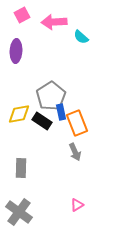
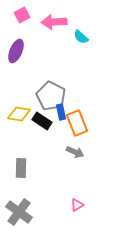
purple ellipse: rotated 20 degrees clockwise
gray pentagon: rotated 12 degrees counterclockwise
yellow diamond: rotated 20 degrees clockwise
gray arrow: rotated 42 degrees counterclockwise
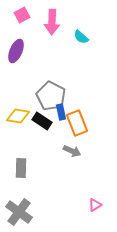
pink arrow: moved 2 px left; rotated 85 degrees counterclockwise
yellow diamond: moved 1 px left, 2 px down
gray arrow: moved 3 px left, 1 px up
pink triangle: moved 18 px right
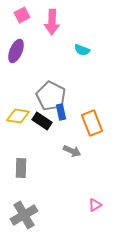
cyan semicircle: moved 1 px right, 13 px down; rotated 21 degrees counterclockwise
orange rectangle: moved 15 px right
gray cross: moved 5 px right, 3 px down; rotated 24 degrees clockwise
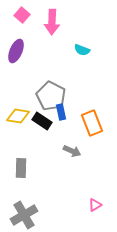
pink square: rotated 21 degrees counterclockwise
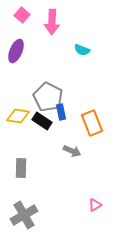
gray pentagon: moved 3 px left, 1 px down
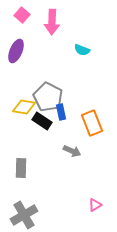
yellow diamond: moved 6 px right, 9 px up
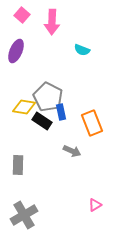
gray rectangle: moved 3 px left, 3 px up
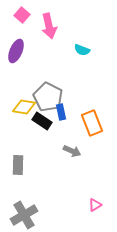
pink arrow: moved 3 px left, 4 px down; rotated 15 degrees counterclockwise
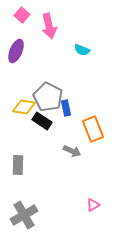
blue rectangle: moved 5 px right, 4 px up
orange rectangle: moved 1 px right, 6 px down
pink triangle: moved 2 px left
